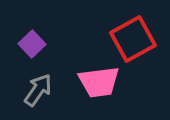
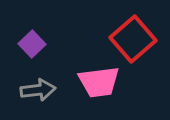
red square: rotated 12 degrees counterclockwise
gray arrow: rotated 48 degrees clockwise
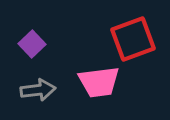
red square: rotated 21 degrees clockwise
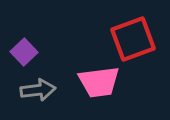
purple square: moved 8 px left, 8 px down
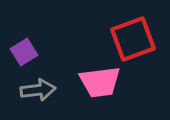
purple square: rotated 12 degrees clockwise
pink trapezoid: moved 1 px right
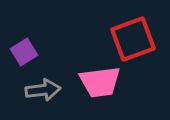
gray arrow: moved 5 px right
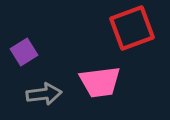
red square: moved 1 px left, 11 px up
gray arrow: moved 1 px right, 4 px down
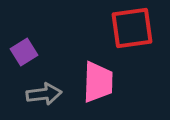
red square: rotated 12 degrees clockwise
pink trapezoid: moved 2 px left; rotated 81 degrees counterclockwise
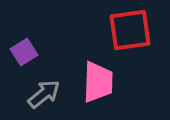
red square: moved 2 px left, 2 px down
gray arrow: rotated 32 degrees counterclockwise
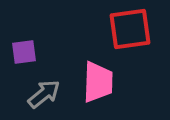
red square: moved 1 px up
purple square: rotated 24 degrees clockwise
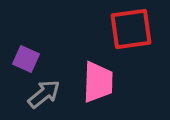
red square: moved 1 px right
purple square: moved 2 px right, 7 px down; rotated 32 degrees clockwise
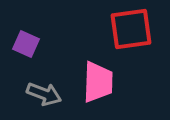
purple square: moved 15 px up
gray arrow: rotated 60 degrees clockwise
